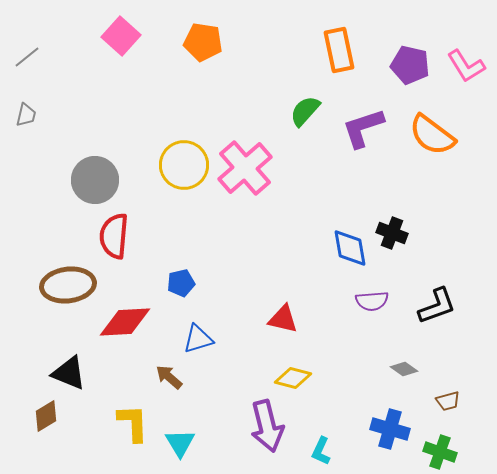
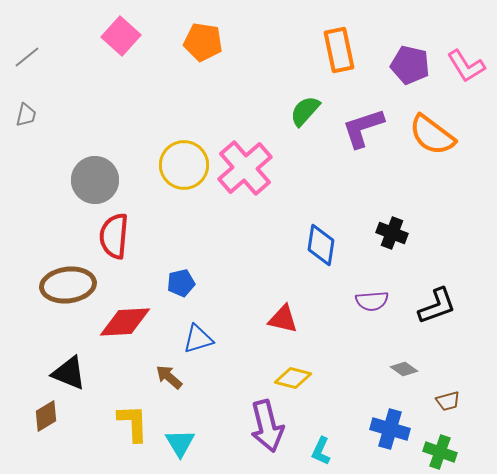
blue diamond: moved 29 px left, 3 px up; rotated 18 degrees clockwise
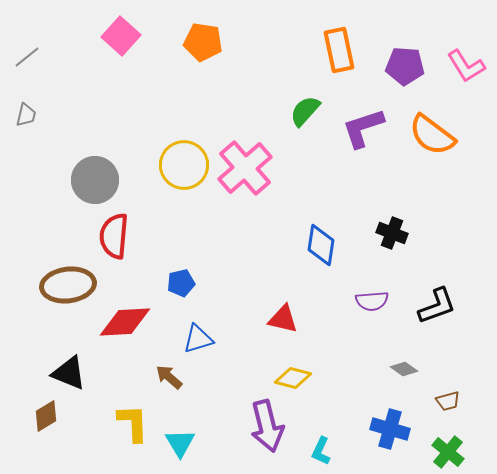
purple pentagon: moved 5 px left, 1 px down; rotated 9 degrees counterclockwise
green cross: moved 8 px right; rotated 20 degrees clockwise
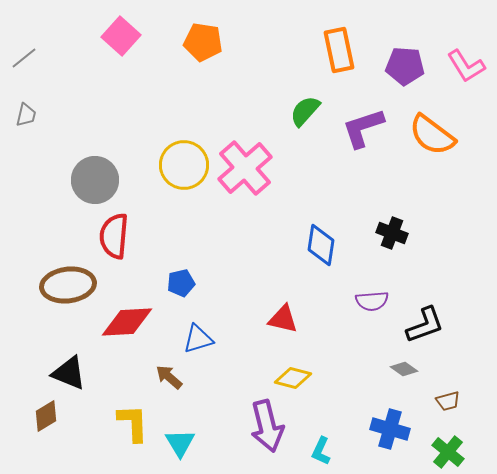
gray line: moved 3 px left, 1 px down
black L-shape: moved 12 px left, 19 px down
red diamond: moved 2 px right
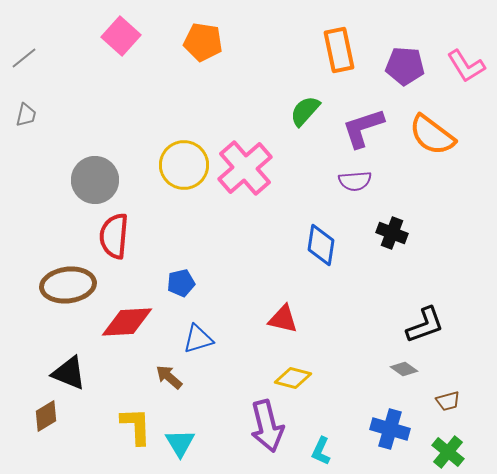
purple semicircle: moved 17 px left, 120 px up
yellow L-shape: moved 3 px right, 3 px down
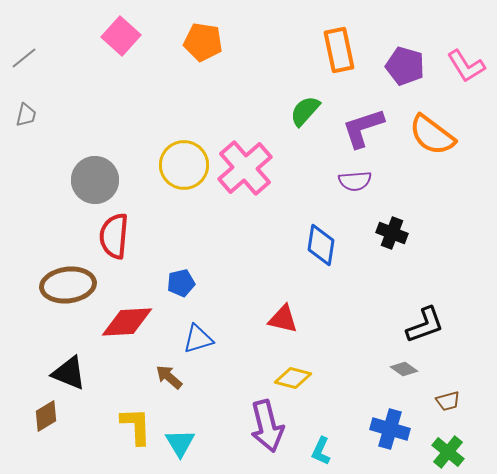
purple pentagon: rotated 12 degrees clockwise
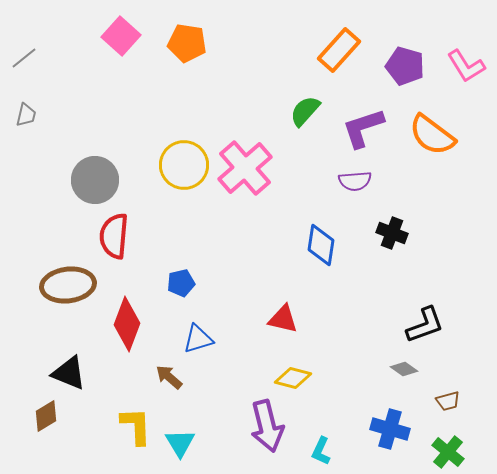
orange pentagon: moved 16 px left, 1 px down
orange rectangle: rotated 54 degrees clockwise
red diamond: moved 2 px down; rotated 66 degrees counterclockwise
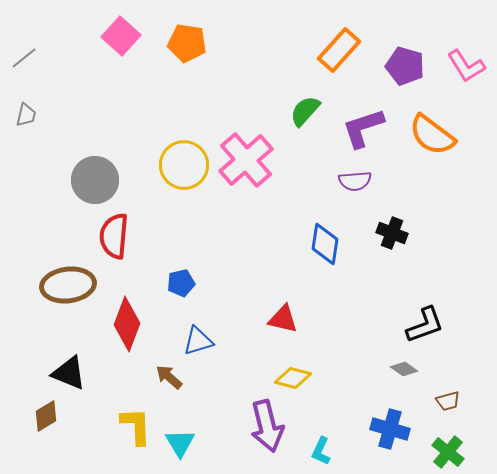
pink cross: moved 1 px right, 8 px up
blue diamond: moved 4 px right, 1 px up
blue triangle: moved 2 px down
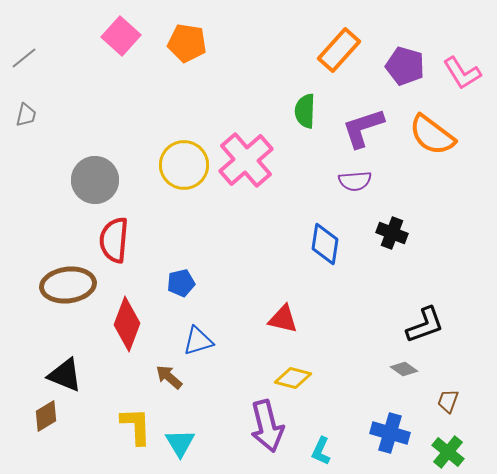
pink L-shape: moved 4 px left, 7 px down
green semicircle: rotated 40 degrees counterclockwise
red semicircle: moved 4 px down
black triangle: moved 4 px left, 2 px down
brown trapezoid: rotated 125 degrees clockwise
blue cross: moved 4 px down
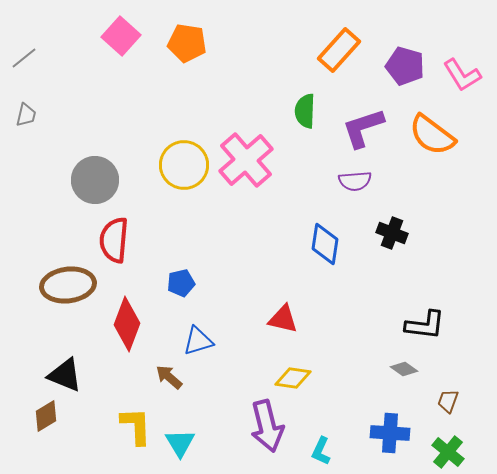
pink L-shape: moved 2 px down
black L-shape: rotated 27 degrees clockwise
yellow diamond: rotated 6 degrees counterclockwise
blue cross: rotated 12 degrees counterclockwise
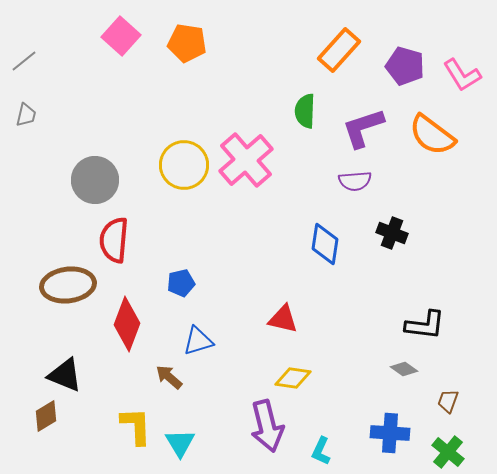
gray line: moved 3 px down
